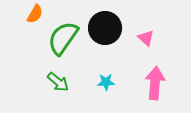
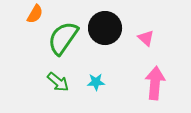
cyan star: moved 10 px left
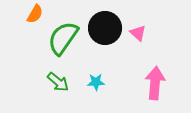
pink triangle: moved 8 px left, 5 px up
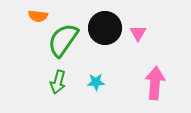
orange semicircle: moved 3 px right, 2 px down; rotated 66 degrees clockwise
pink triangle: rotated 18 degrees clockwise
green semicircle: moved 2 px down
green arrow: rotated 65 degrees clockwise
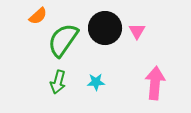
orange semicircle: rotated 48 degrees counterclockwise
pink triangle: moved 1 px left, 2 px up
